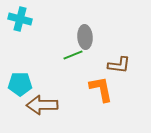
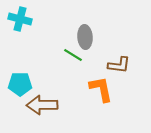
green line: rotated 54 degrees clockwise
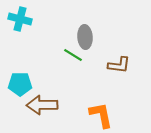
orange L-shape: moved 26 px down
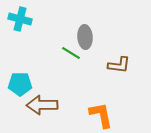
green line: moved 2 px left, 2 px up
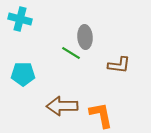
cyan pentagon: moved 3 px right, 10 px up
brown arrow: moved 20 px right, 1 px down
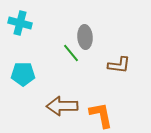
cyan cross: moved 4 px down
green line: rotated 18 degrees clockwise
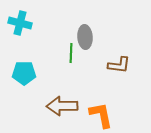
green line: rotated 42 degrees clockwise
cyan pentagon: moved 1 px right, 1 px up
